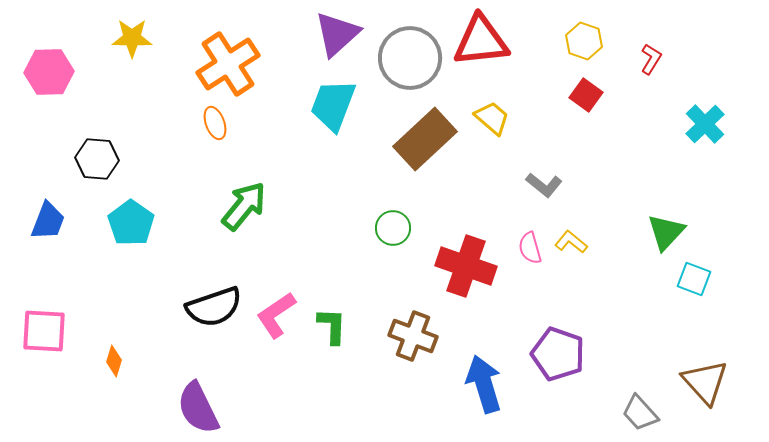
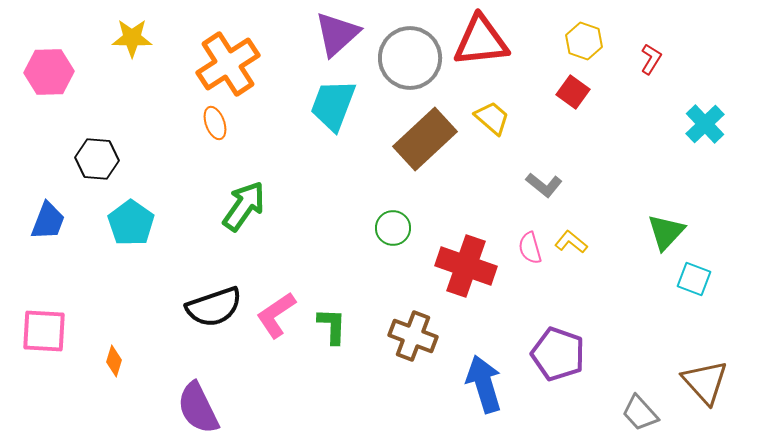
red square: moved 13 px left, 3 px up
green arrow: rotated 4 degrees counterclockwise
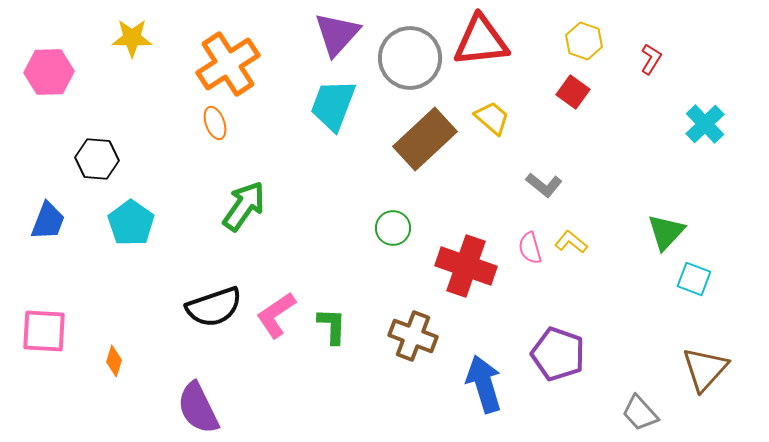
purple triangle: rotated 6 degrees counterclockwise
brown triangle: moved 13 px up; rotated 24 degrees clockwise
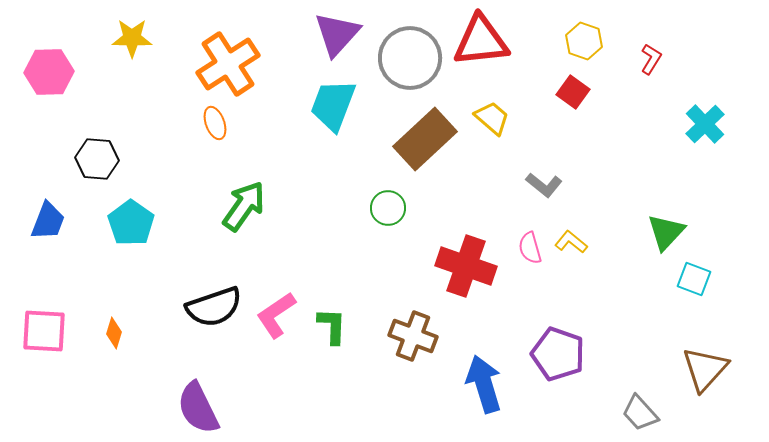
green circle: moved 5 px left, 20 px up
orange diamond: moved 28 px up
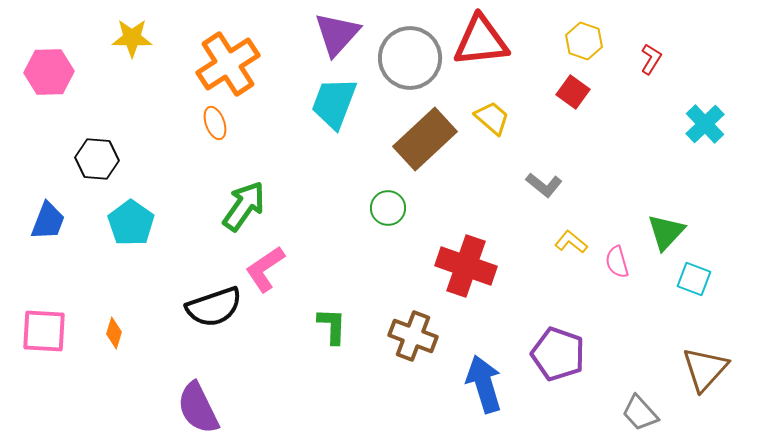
cyan trapezoid: moved 1 px right, 2 px up
pink semicircle: moved 87 px right, 14 px down
pink L-shape: moved 11 px left, 46 px up
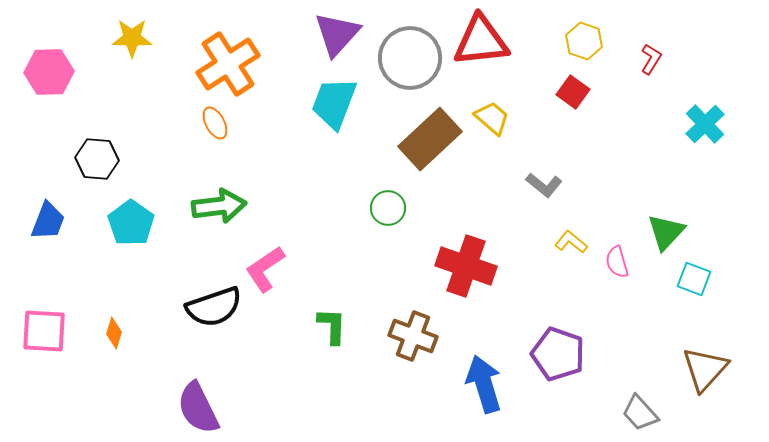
orange ellipse: rotated 8 degrees counterclockwise
brown rectangle: moved 5 px right
green arrow: moved 25 px left; rotated 48 degrees clockwise
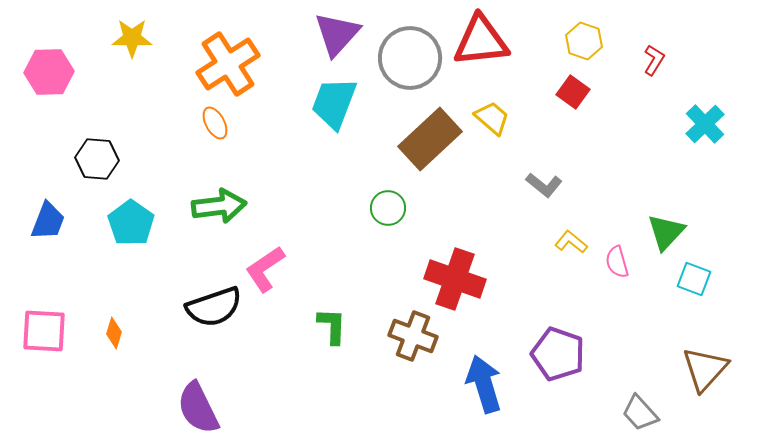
red L-shape: moved 3 px right, 1 px down
red cross: moved 11 px left, 13 px down
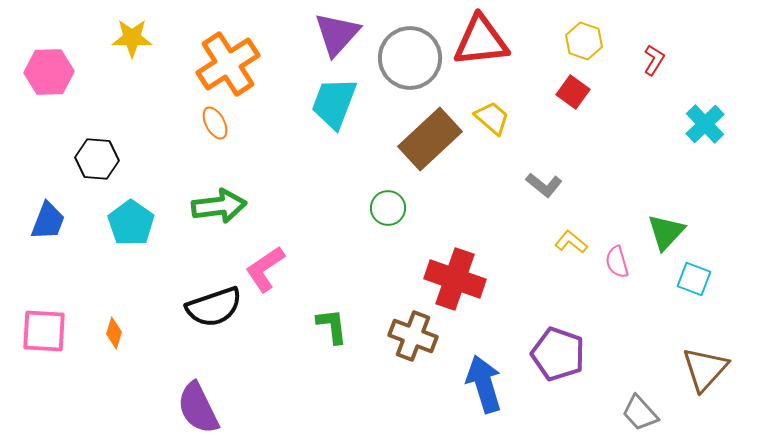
green L-shape: rotated 9 degrees counterclockwise
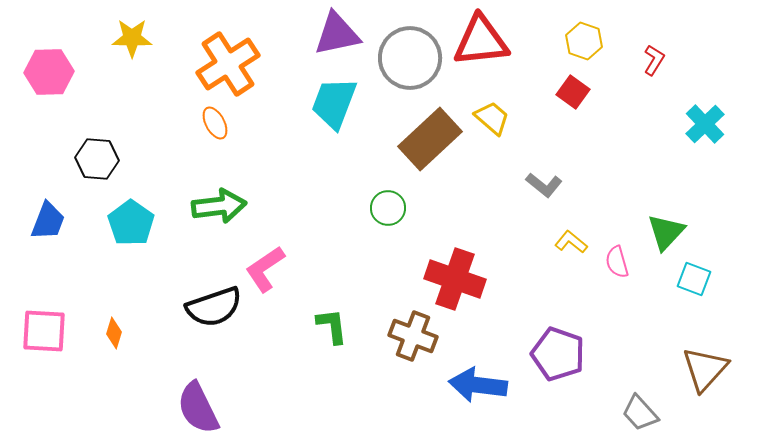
purple triangle: rotated 36 degrees clockwise
blue arrow: moved 6 px left, 1 px down; rotated 66 degrees counterclockwise
